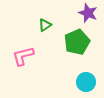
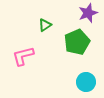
purple star: rotated 30 degrees clockwise
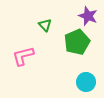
purple star: moved 3 px down; rotated 30 degrees counterclockwise
green triangle: rotated 40 degrees counterclockwise
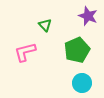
green pentagon: moved 8 px down
pink L-shape: moved 2 px right, 4 px up
cyan circle: moved 4 px left, 1 px down
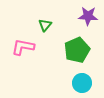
purple star: rotated 18 degrees counterclockwise
green triangle: rotated 24 degrees clockwise
pink L-shape: moved 2 px left, 5 px up; rotated 25 degrees clockwise
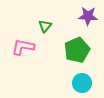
green triangle: moved 1 px down
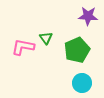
green triangle: moved 1 px right, 12 px down; rotated 16 degrees counterclockwise
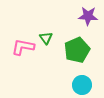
cyan circle: moved 2 px down
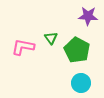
green triangle: moved 5 px right
green pentagon: rotated 20 degrees counterclockwise
cyan circle: moved 1 px left, 2 px up
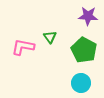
green triangle: moved 1 px left, 1 px up
green pentagon: moved 7 px right
